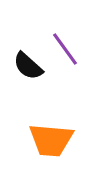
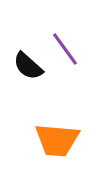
orange trapezoid: moved 6 px right
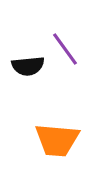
black semicircle: rotated 48 degrees counterclockwise
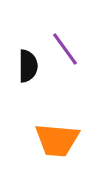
black semicircle: rotated 84 degrees counterclockwise
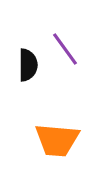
black semicircle: moved 1 px up
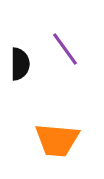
black semicircle: moved 8 px left, 1 px up
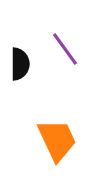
orange trapezoid: rotated 120 degrees counterclockwise
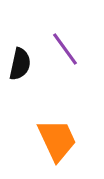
black semicircle: rotated 12 degrees clockwise
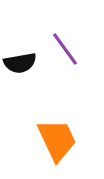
black semicircle: moved 1 px up; rotated 68 degrees clockwise
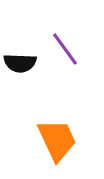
black semicircle: rotated 12 degrees clockwise
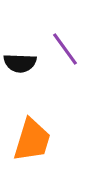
orange trapezoid: moved 25 px left; rotated 42 degrees clockwise
